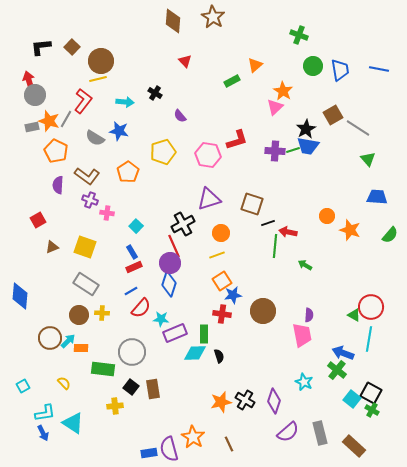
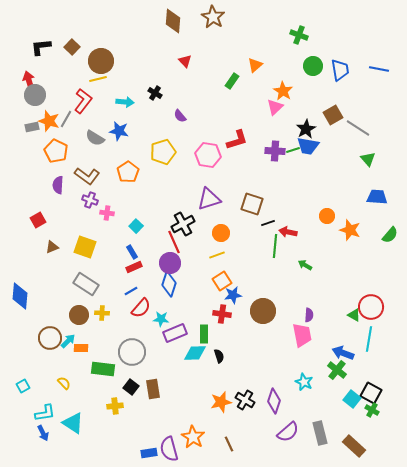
green rectangle at (232, 81): rotated 28 degrees counterclockwise
red line at (174, 246): moved 4 px up
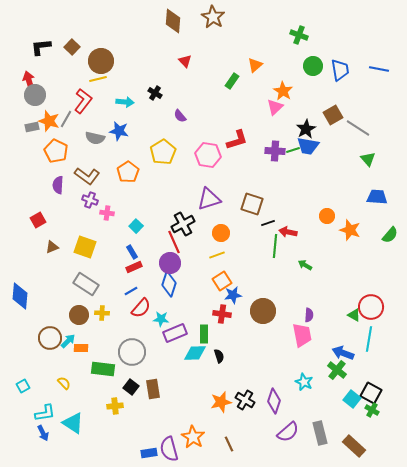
gray semicircle at (95, 138): rotated 18 degrees counterclockwise
yellow pentagon at (163, 152): rotated 15 degrees counterclockwise
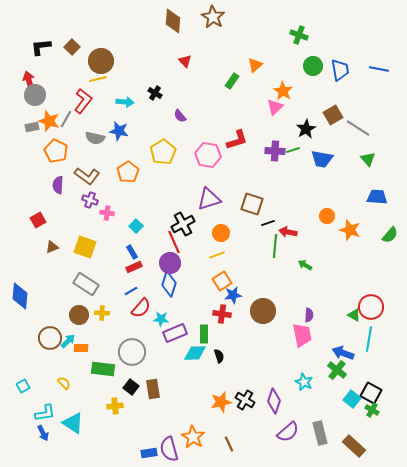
blue trapezoid at (308, 146): moved 14 px right, 13 px down
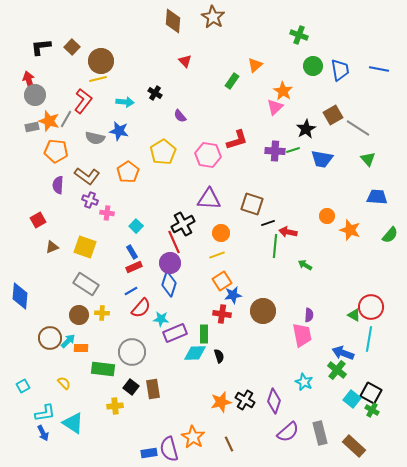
orange pentagon at (56, 151): rotated 20 degrees counterclockwise
purple triangle at (209, 199): rotated 20 degrees clockwise
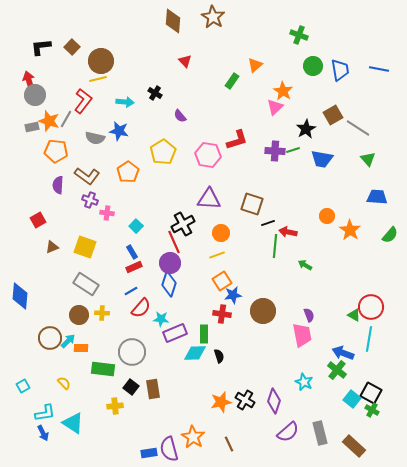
orange star at (350, 230): rotated 15 degrees clockwise
purple semicircle at (309, 315): rotated 24 degrees counterclockwise
